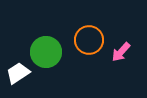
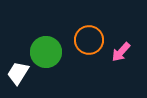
white trapezoid: rotated 25 degrees counterclockwise
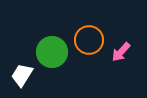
green circle: moved 6 px right
white trapezoid: moved 4 px right, 2 px down
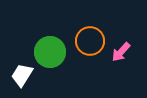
orange circle: moved 1 px right, 1 px down
green circle: moved 2 px left
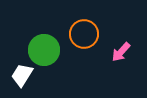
orange circle: moved 6 px left, 7 px up
green circle: moved 6 px left, 2 px up
